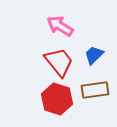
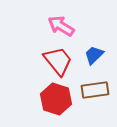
pink arrow: moved 1 px right
red trapezoid: moved 1 px left, 1 px up
red hexagon: moved 1 px left
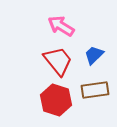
red hexagon: moved 1 px down
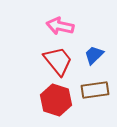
pink arrow: moved 1 px left; rotated 20 degrees counterclockwise
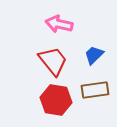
pink arrow: moved 1 px left, 2 px up
red trapezoid: moved 5 px left
red hexagon: rotated 8 degrees counterclockwise
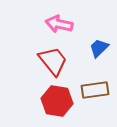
blue trapezoid: moved 5 px right, 7 px up
red hexagon: moved 1 px right, 1 px down
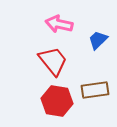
blue trapezoid: moved 1 px left, 8 px up
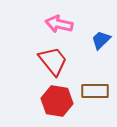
blue trapezoid: moved 3 px right
brown rectangle: moved 1 px down; rotated 8 degrees clockwise
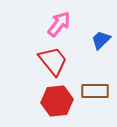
pink arrow: rotated 116 degrees clockwise
red hexagon: rotated 16 degrees counterclockwise
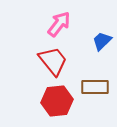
blue trapezoid: moved 1 px right, 1 px down
brown rectangle: moved 4 px up
